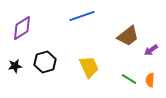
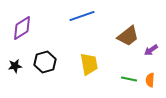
yellow trapezoid: moved 3 px up; rotated 15 degrees clockwise
green line: rotated 21 degrees counterclockwise
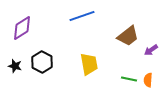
black hexagon: moved 3 px left; rotated 15 degrees counterclockwise
black star: rotated 24 degrees clockwise
orange semicircle: moved 2 px left
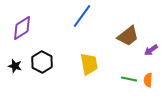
blue line: rotated 35 degrees counterclockwise
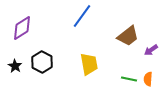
black star: rotated 16 degrees clockwise
orange semicircle: moved 1 px up
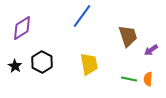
brown trapezoid: rotated 70 degrees counterclockwise
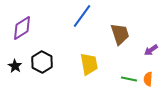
brown trapezoid: moved 8 px left, 2 px up
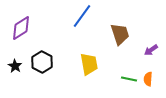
purple diamond: moved 1 px left
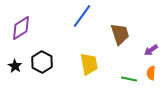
orange semicircle: moved 3 px right, 6 px up
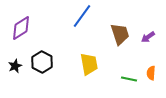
purple arrow: moved 3 px left, 13 px up
black star: rotated 16 degrees clockwise
